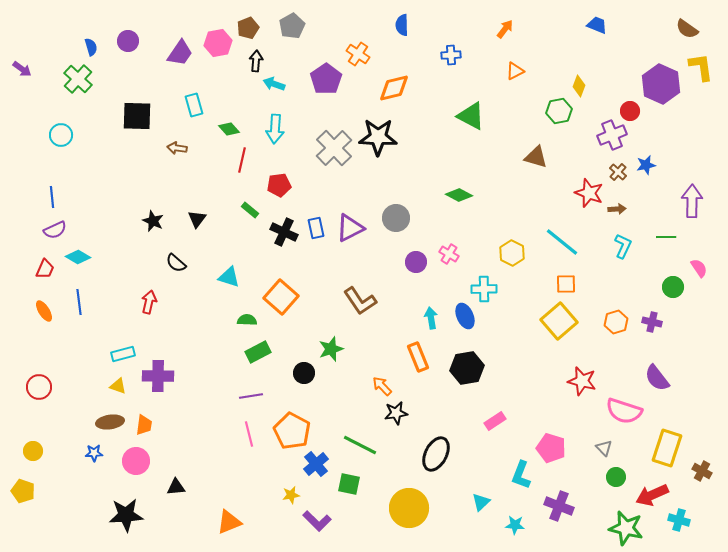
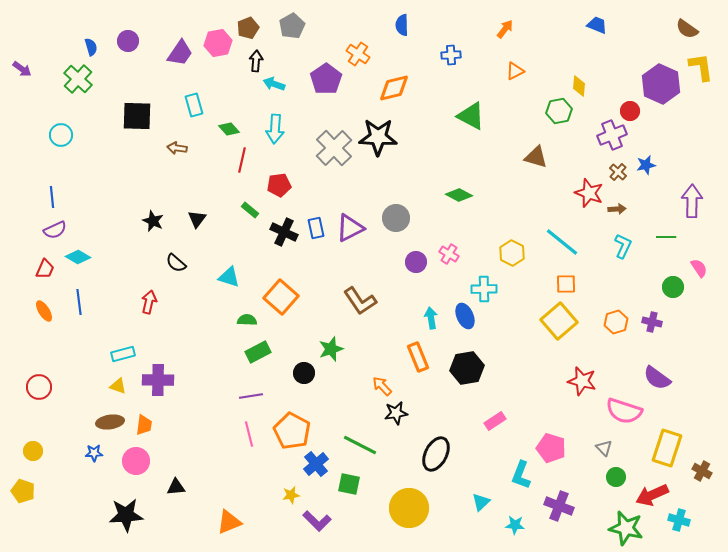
yellow diamond at (579, 86): rotated 15 degrees counterclockwise
purple cross at (158, 376): moved 4 px down
purple semicircle at (657, 378): rotated 16 degrees counterclockwise
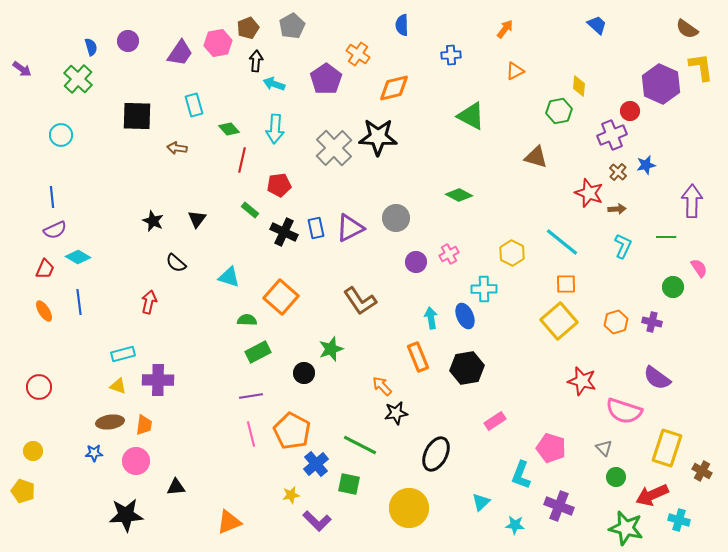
blue trapezoid at (597, 25): rotated 20 degrees clockwise
pink cross at (449, 254): rotated 30 degrees clockwise
pink line at (249, 434): moved 2 px right
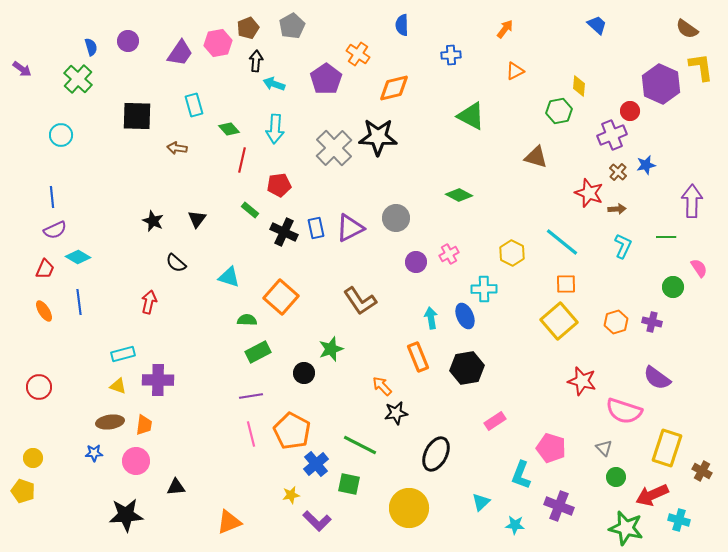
yellow circle at (33, 451): moved 7 px down
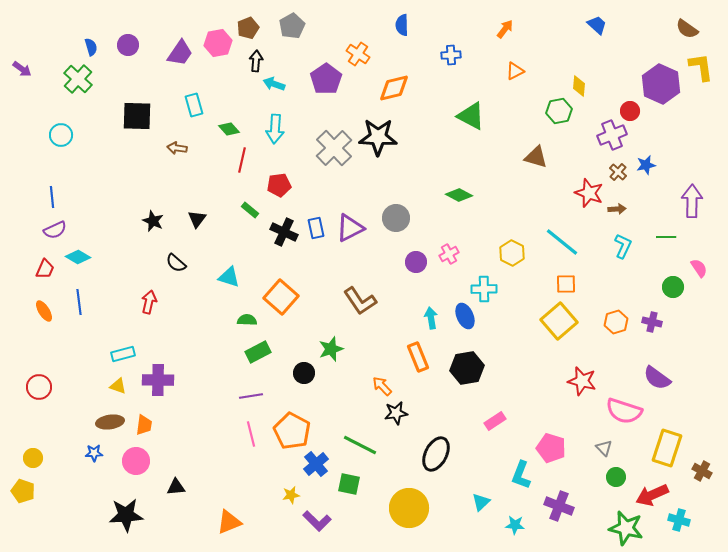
purple circle at (128, 41): moved 4 px down
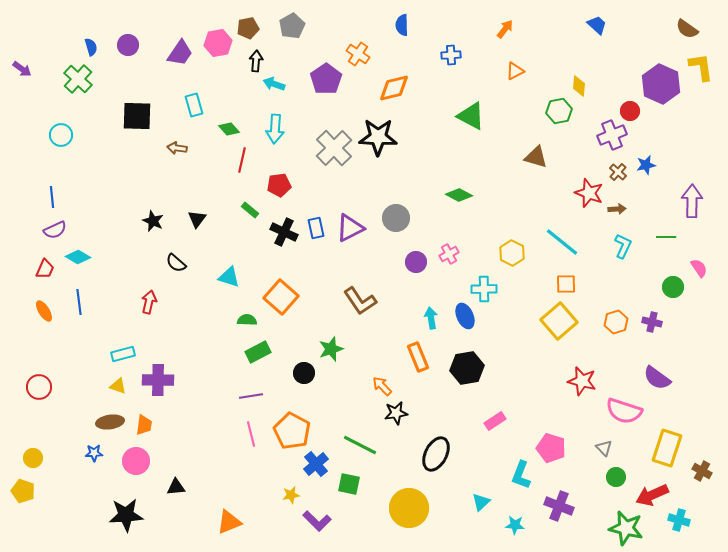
brown pentagon at (248, 28): rotated 10 degrees clockwise
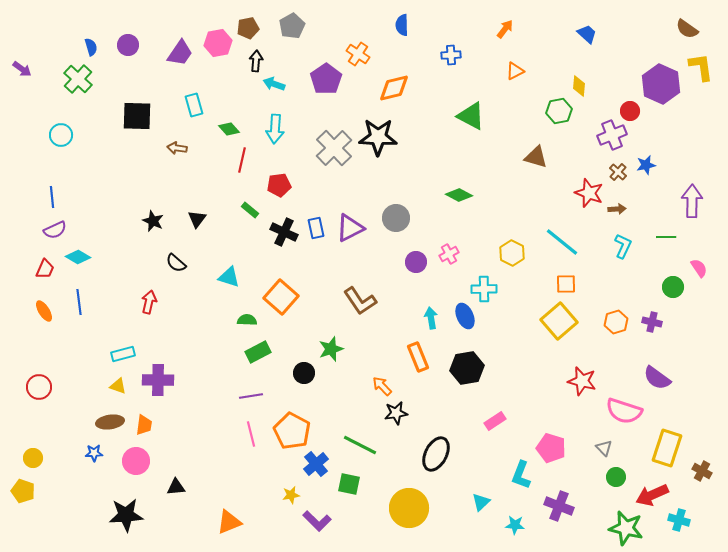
blue trapezoid at (597, 25): moved 10 px left, 9 px down
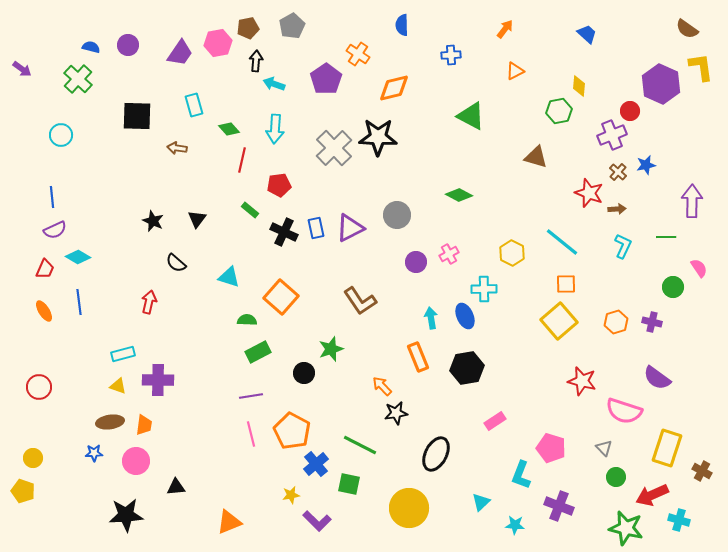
blue semicircle at (91, 47): rotated 60 degrees counterclockwise
gray circle at (396, 218): moved 1 px right, 3 px up
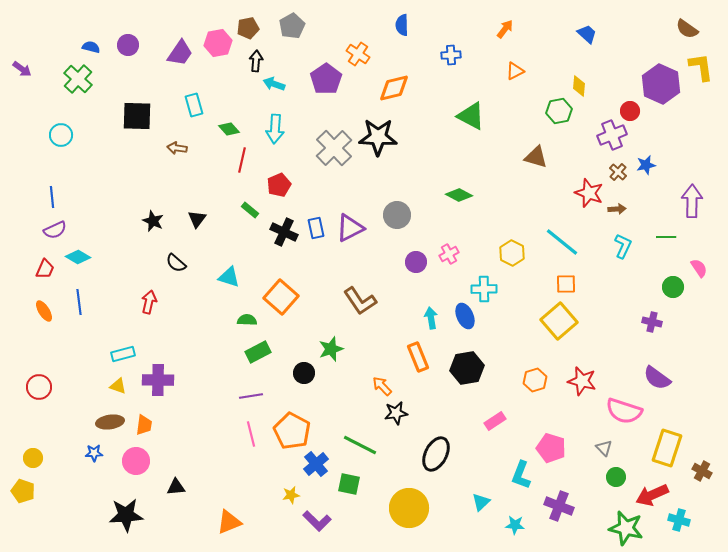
red pentagon at (279, 185): rotated 15 degrees counterclockwise
orange hexagon at (616, 322): moved 81 px left, 58 px down
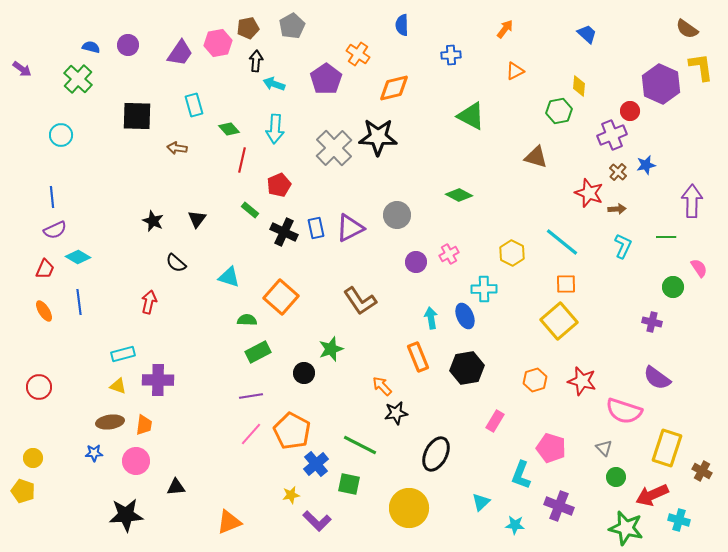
pink rectangle at (495, 421): rotated 25 degrees counterclockwise
pink line at (251, 434): rotated 55 degrees clockwise
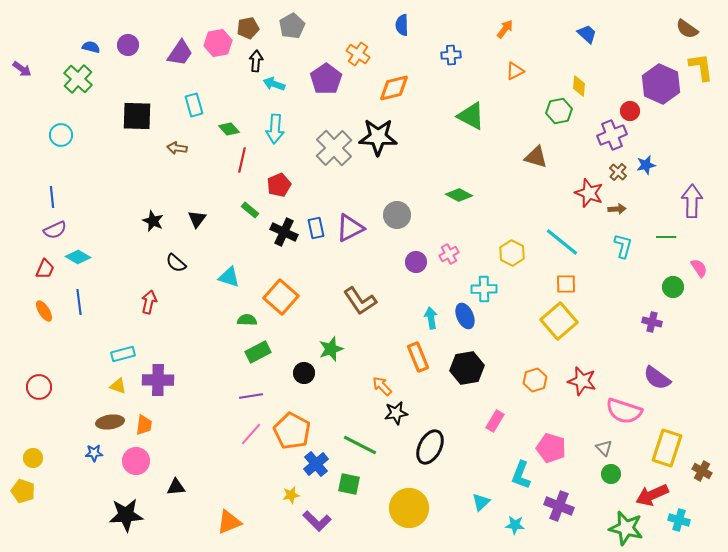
cyan L-shape at (623, 246): rotated 10 degrees counterclockwise
black ellipse at (436, 454): moved 6 px left, 7 px up
green circle at (616, 477): moved 5 px left, 3 px up
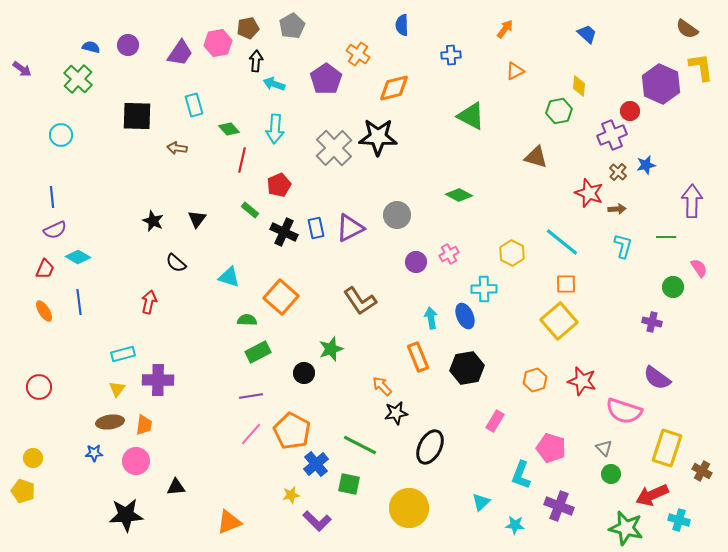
yellow triangle at (118, 386): moved 1 px left, 3 px down; rotated 48 degrees clockwise
